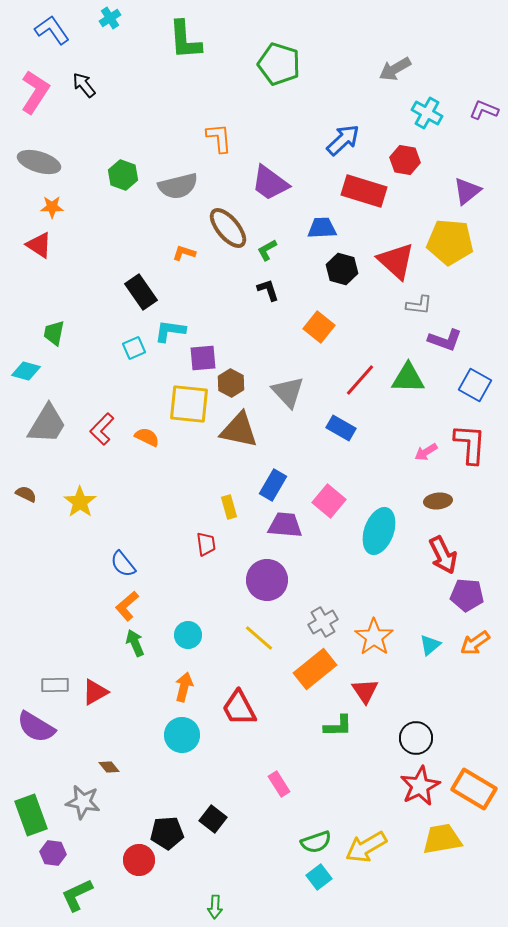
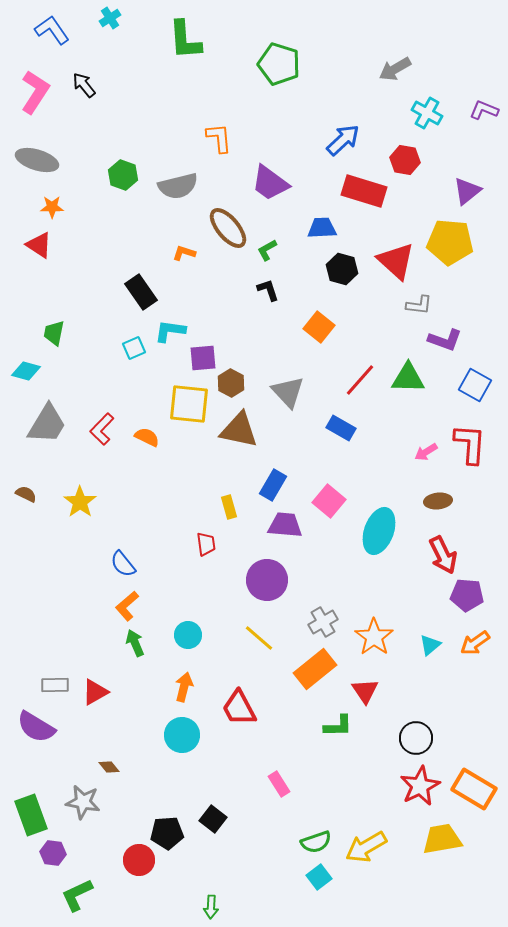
gray ellipse at (39, 162): moved 2 px left, 2 px up
green arrow at (215, 907): moved 4 px left
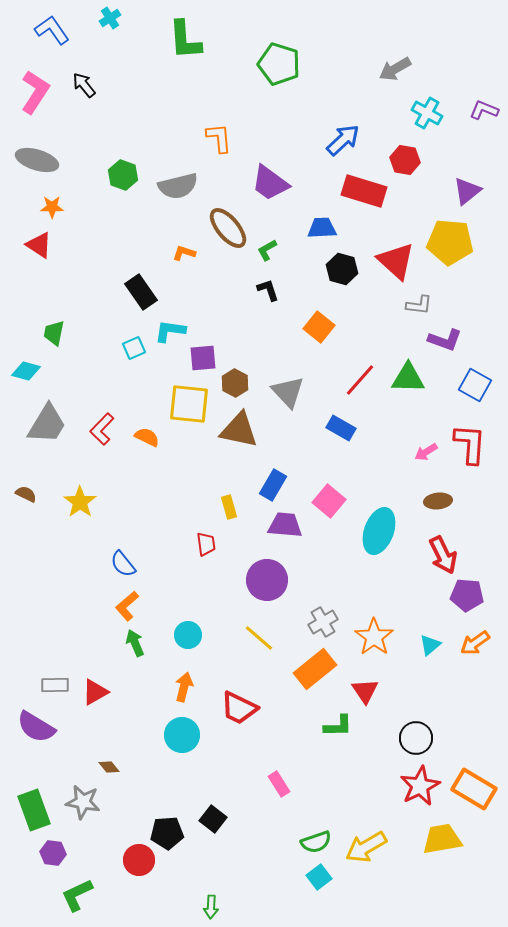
brown hexagon at (231, 383): moved 4 px right
red trapezoid at (239, 708): rotated 36 degrees counterclockwise
green rectangle at (31, 815): moved 3 px right, 5 px up
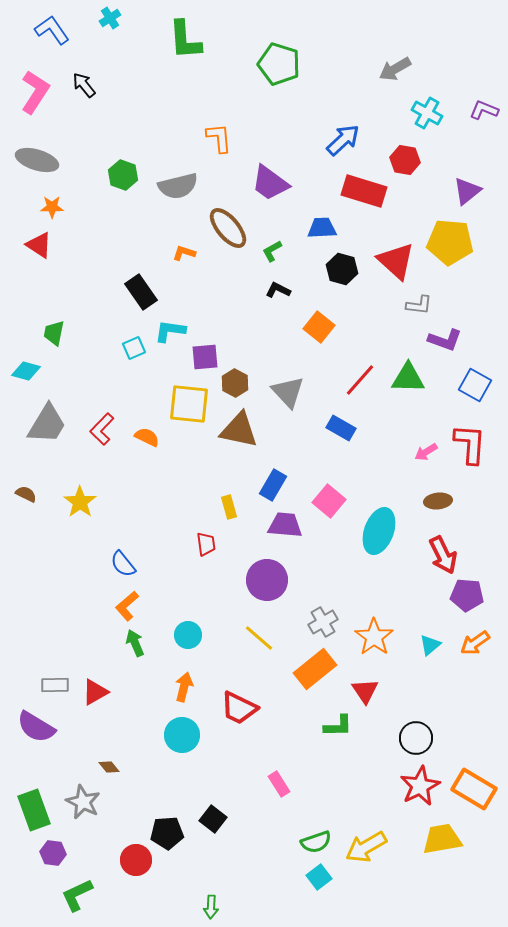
green L-shape at (267, 250): moved 5 px right, 1 px down
black L-shape at (268, 290): moved 10 px right; rotated 45 degrees counterclockwise
purple square at (203, 358): moved 2 px right, 1 px up
gray star at (83, 802): rotated 16 degrees clockwise
red circle at (139, 860): moved 3 px left
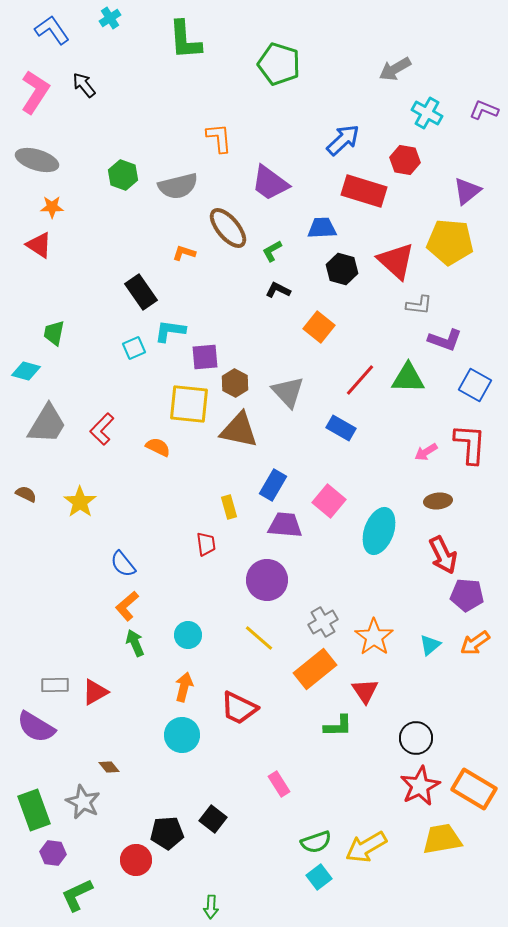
orange semicircle at (147, 437): moved 11 px right, 10 px down
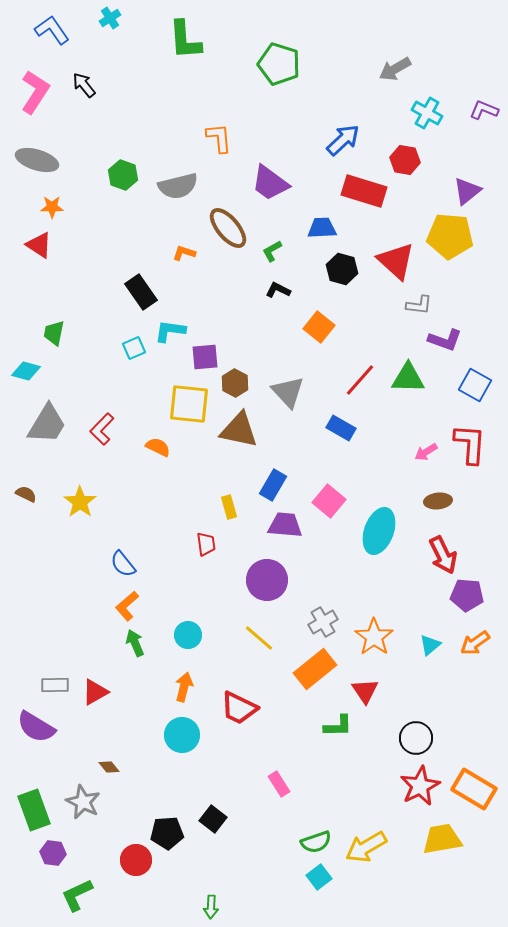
yellow pentagon at (450, 242): moved 6 px up
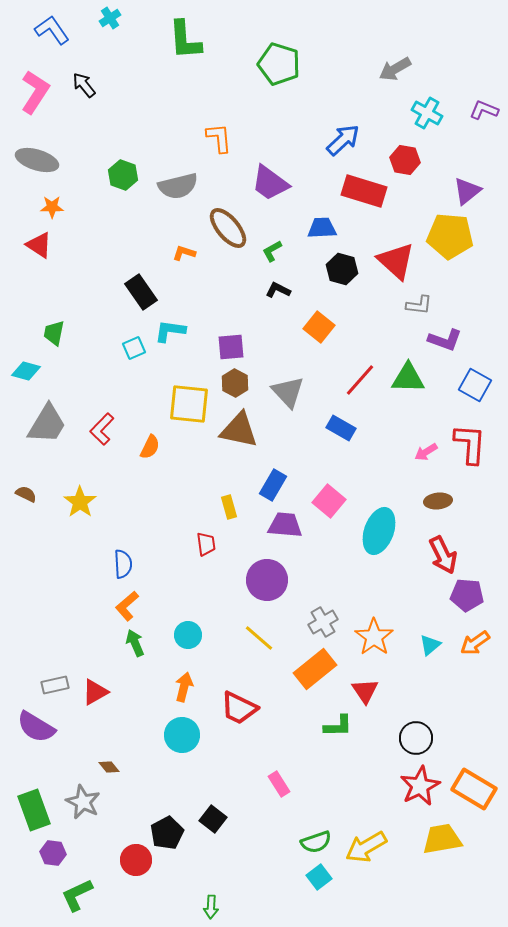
purple square at (205, 357): moved 26 px right, 10 px up
orange semicircle at (158, 447): moved 8 px left; rotated 90 degrees clockwise
blue semicircle at (123, 564): rotated 144 degrees counterclockwise
gray rectangle at (55, 685): rotated 12 degrees counterclockwise
black pentagon at (167, 833): rotated 24 degrees counterclockwise
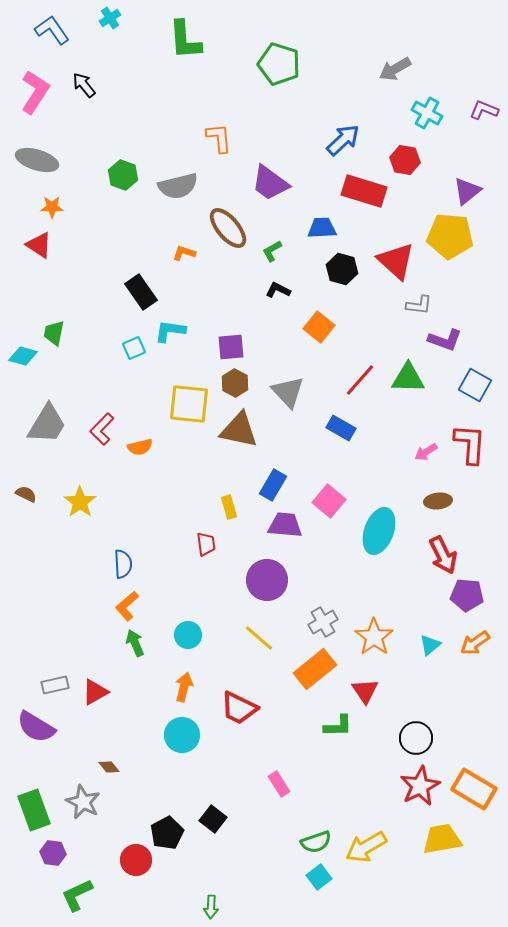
cyan diamond at (26, 371): moved 3 px left, 15 px up
orange semicircle at (150, 447): moved 10 px left; rotated 50 degrees clockwise
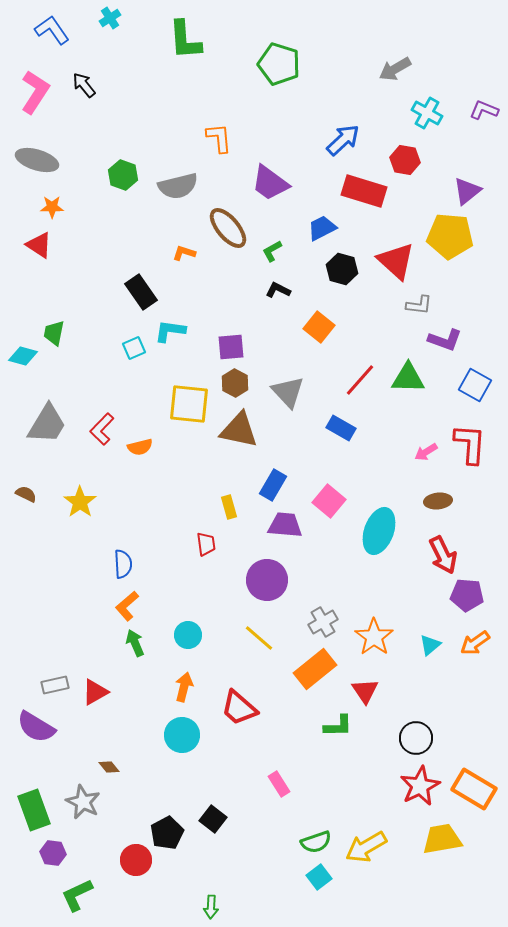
blue trapezoid at (322, 228): rotated 24 degrees counterclockwise
red trapezoid at (239, 708): rotated 15 degrees clockwise
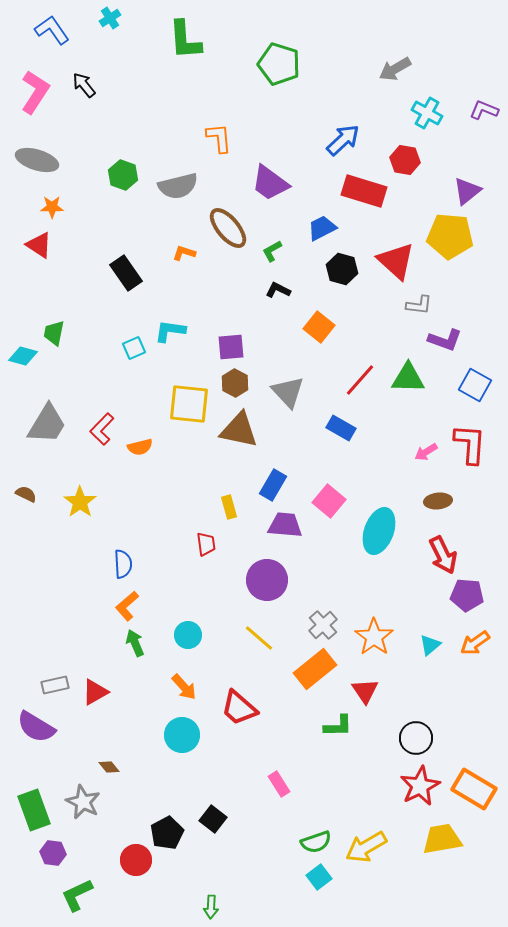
black rectangle at (141, 292): moved 15 px left, 19 px up
gray cross at (323, 622): moved 3 px down; rotated 12 degrees counterclockwise
orange arrow at (184, 687): rotated 124 degrees clockwise
